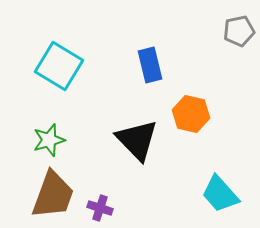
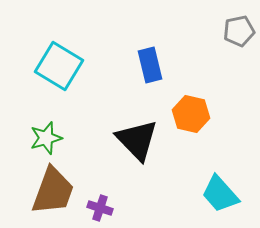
green star: moved 3 px left, 2 px up
brown trapezoid: moved 4 px up
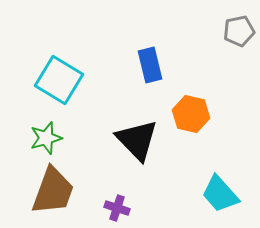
cyan square: moved 14 px down
purple cross: moved 17 px right
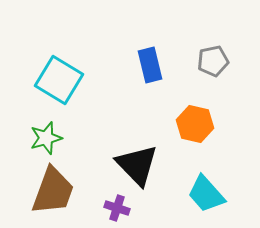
gray pentagon: moved 26 px left, 30 px down
orange hexagon: moved 4 px right, 10 px down
black triangle: moved 25 px down
cyan trapezoid: moved 14 px left
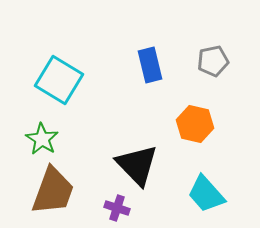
green star: moved 4 px left, 1 px down; rotated 24 degrees counterclockwise
